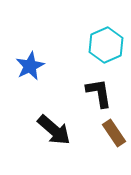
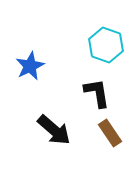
cyan hexagon: rotated 16 degrees counterclockwise
black L-shape: moved 2 px left
brown rectangle: moved 4 px left
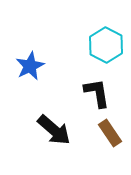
cyan hexagon: rotated 8 degrees clockwise
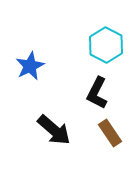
black L-shape: rotated 144 degrees counterclockwise
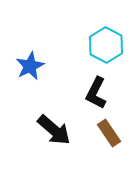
black L-shape: moved 1 px left
brown rectangle: moved 1 px left
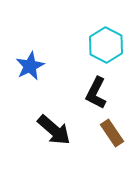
brown rectangle: moved 3 px right
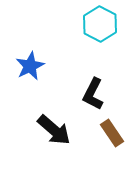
cyan hexagon: moved 6 px left, 21 px up
black L-shape: moved 3 px left, 1 px down
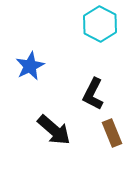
brown rectangle: rotated 12 degrees clockwise
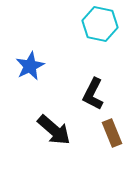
cyan hexagon: rotated 16 degrees counterclockwise
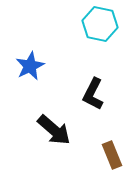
brown rectangle: moved 22 px down
